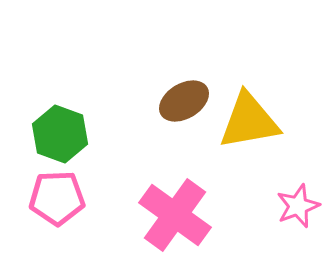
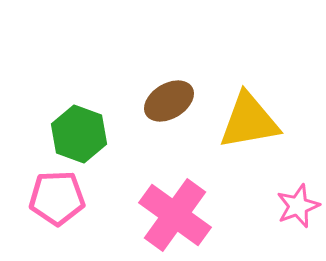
brown ellipse: moved 15 px left
green hexagon: moved 19 px right
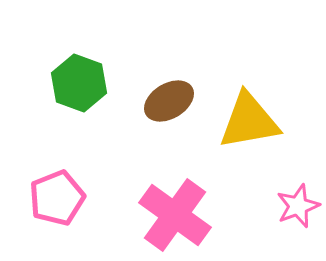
green hexagon: moved 51 px up
pink pentagon: rotated 20 degrees counterclockwise
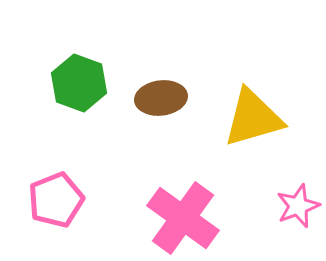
brown ellipse: moved 8 px left, 3 px up; rotated 24 degrees clockwise
yellow triangle: moved 4 px right, 3 px up; rotated 6 degrees counterclockwise
pink pentagon: moved 1 px left, 2 px down
pink cross: moved 8 px right, 3 px down
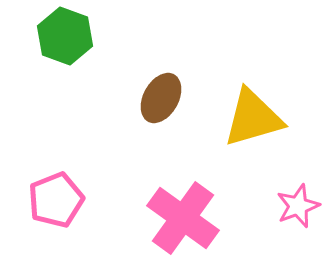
green hexagon: moved 14 px left, 47 px up
brown ellipse: rotated 54 degrees counterclockwise
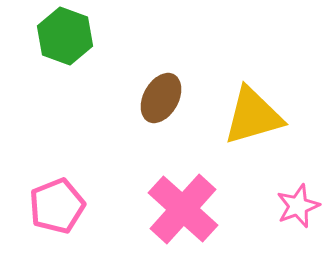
yellow triangle: moved 2 px up
pink pentagon: moved 1 px right, 6 px down
pink cross: moved 9 px up; rotated 6 degrees clockwise
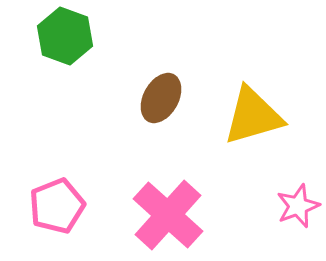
pink cross: moved 15 px left, 6 px down
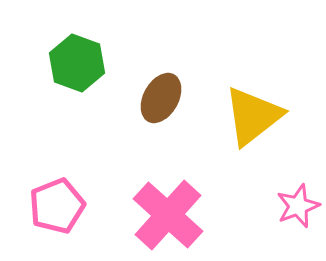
green hexagon: moved 12 px right, 27 px down
yellow triangle: rotated 22 degrees counterclockwise
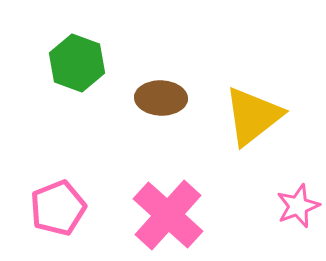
brown ellipse: rotated 63 degrees clockwise
pink pentagon: moved 1 px right, 2 px down
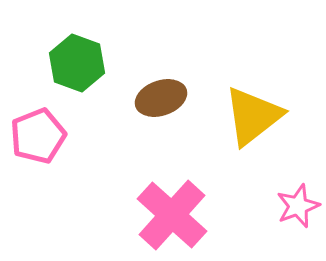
brown ellipse: rotated 21 degrees counterclockwise
pink pentagon: moved 20 px left, 72 px up
pink cross: moved 4 px right
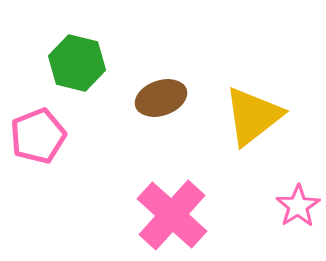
green hexagon: rotated 6 degrees counterclockwise
pink star: rotated 12 degrees counterclockwise
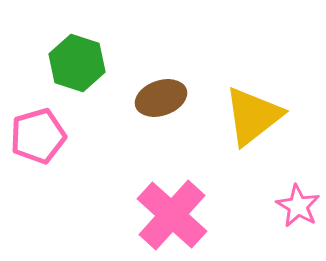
green hexagon: rotated 4 degrees clockwise
pink pentagon: rotated 6 degrees clockwise
pink star: rotated 9 degrees counterclockwise
